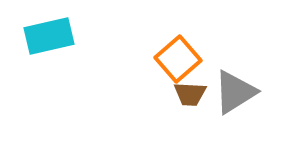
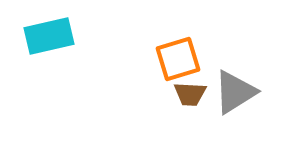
orange square: rotated 24 degrees clockwise
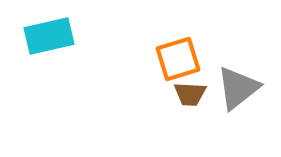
gray triangle: moved 3 px right, 4 px up; rotated 6 degrees counterclockwise
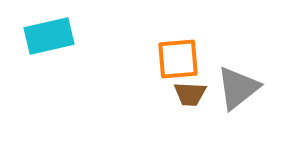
orange square: rotated 12 degrees clockwise
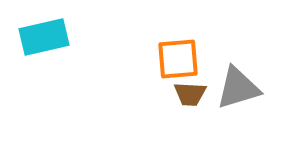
cyan rectangle: moved 5 px left, 1 px down
gray triangle: rotated 21 degrees clockwise
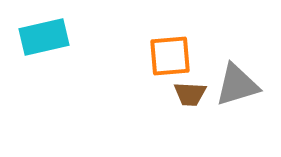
orange square: moved 8 px left, 3 px up
gray triangle: moved 1 px left, 3 px up
